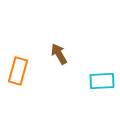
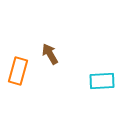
brown arrow: moved 9 px left
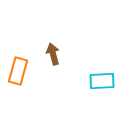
brown arrow: moved 3 px right; rotated 15 degrees clockwise
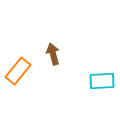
orange rectangle: rotated 24 degrees clockwise
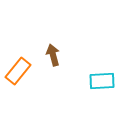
brown arrow: moved 1 px down
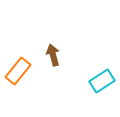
cyan rectangle: rotated 30 degrees counterclockwise
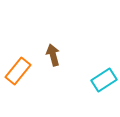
cyan rectangle: moved 2 px right, 1 px up
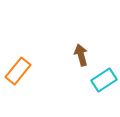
brown arrow: moved 28 px right
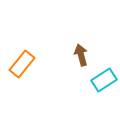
orange rectangle: moved 4 px right, 7 px up
